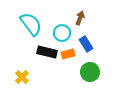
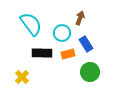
black rectangle: moved 5 px left, 1 px down; rotated 12 degrees counterclockwise
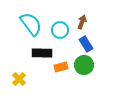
brown arrow: moved 2 px right, 4 px down
cyan circle: moved 2 px left, 3 px up
orange rectangle: moved 7 px left, 13 px down
green circle: moved 6 px left, 7 px up
yellow cross: moved 3 px left, 2 px down
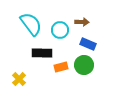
brown arrow: rotated 72 degrees clockwise
blue rectangle: moved 2 px right; rotated 35 degrees counterclockwise
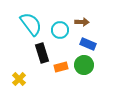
black rectangle: rotated 72 degrees clockwise
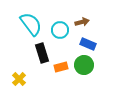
brown arrow: rotated 16 degrees counterclockwise
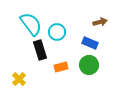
brown arrow: moved 18 px right
cyan circle: moved 3 px left, 2 px down
blue rectangle: moved 2 px right, 1 px up
black rectangle: moved 2 px left, 3 px up
green circle: moved 5 px right
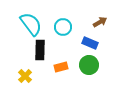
brown arrow: rotated 16 degrees counterclockwise
cyan circle: moved 6 px right, 5 px up
black rectangle: rotated 18 degrees clockwise
yellow cross: moved 6 px right, 3 px up
